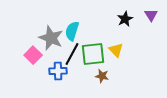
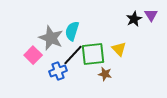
black star: moved 9 px right
yellow triangle: moved 3 px right, 1 px up
black line: moved 1 px right, 1 px down; rotated 15 degrees clockwise
blue cross: rotated 18 degrees counterclockwise
brown star: moved 3 px right, 2 px up
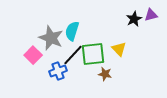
purple triangle: rotated 48 degrees clockwise
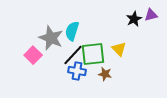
blue cross: moved 19 px right; rotated 30 degrees clockwise
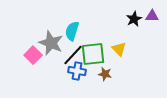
purple triangle: moved 1 px right, 1 px down; rotated 16 degrees clockwise
gray star: moved 5 px down
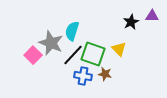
black star: moved 3 px left, 3 px down
green square: rotated 25 degrees clockwise
blue cross: moved 6 px right, 5 px down
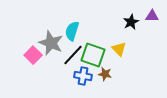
green square: moved 1 px down
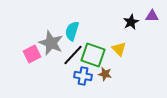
pink square: moved 1 px left, 1 px up; rotated 18 degrees clockwise
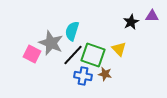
pink square: rotated 36 degrees counterclockwise
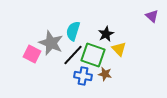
purple triangle: rotated 40 degrees clockwise
black star: moved 25 px left, 12 px down
cyan semicircle: moved 1 px right
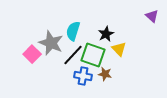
pink square: rotated 18 degrees clockwise
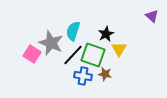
yellow triangle: rotated 14 degrees clockwise
pink square: rotated 12 degrees counterclockwise
